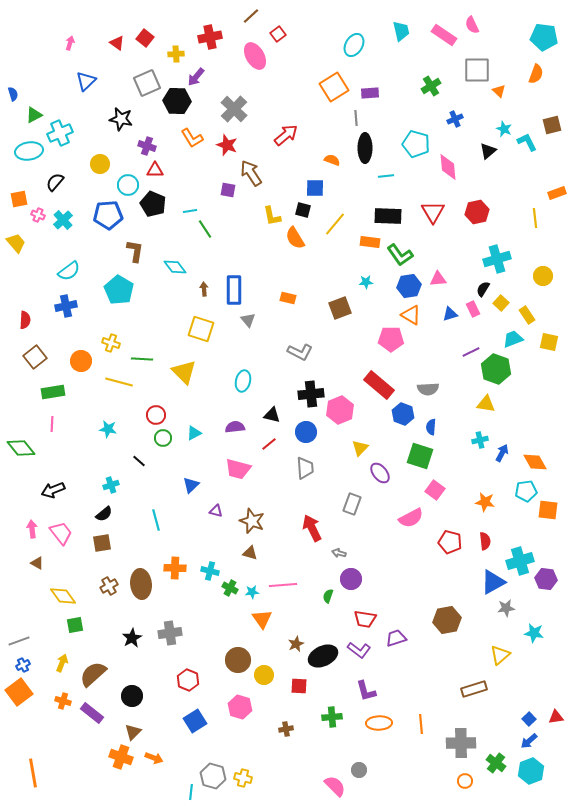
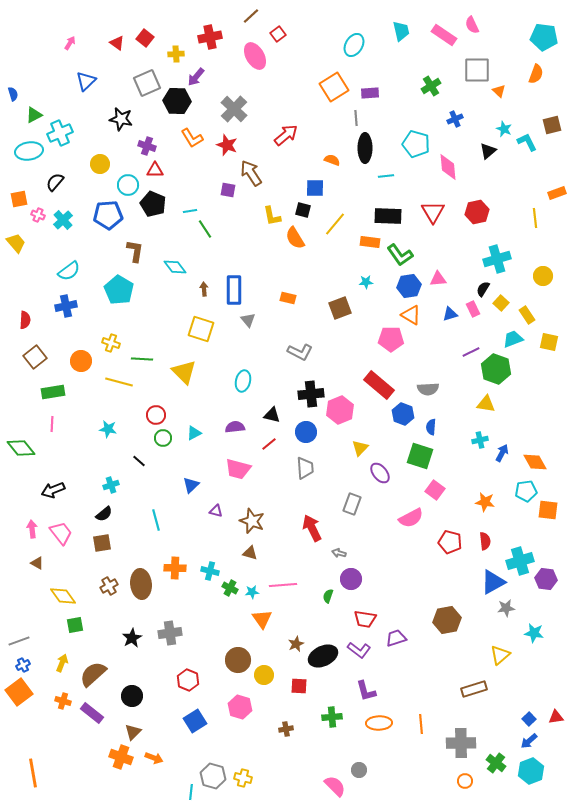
pink arrow at (70, 43): rotated 16 degrees clockwise
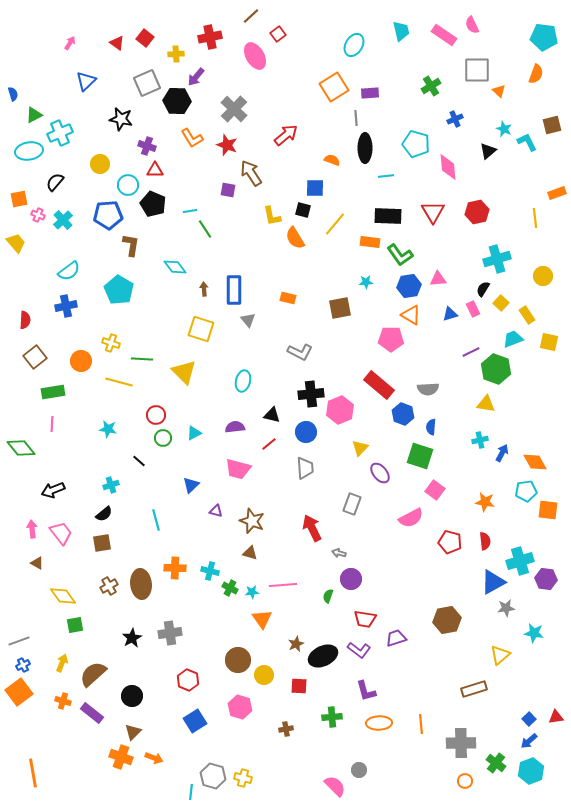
brown L-shape at (135, 251): moved 4 px left, 6 px up
brown square at (340, 308): rotated 10 degrees clockwise
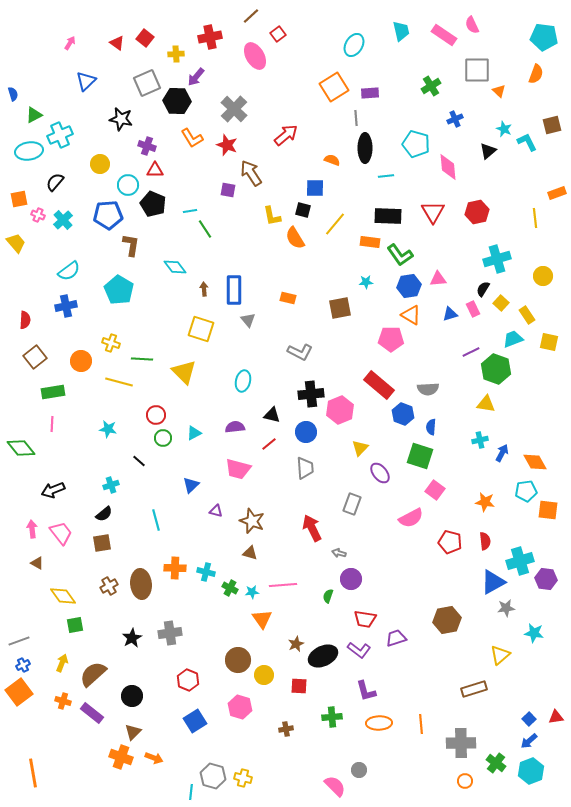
cyan cross at (60, 133): moved 2 px down
cyan cross at (210, 571): moved 4 px left, 1 px down
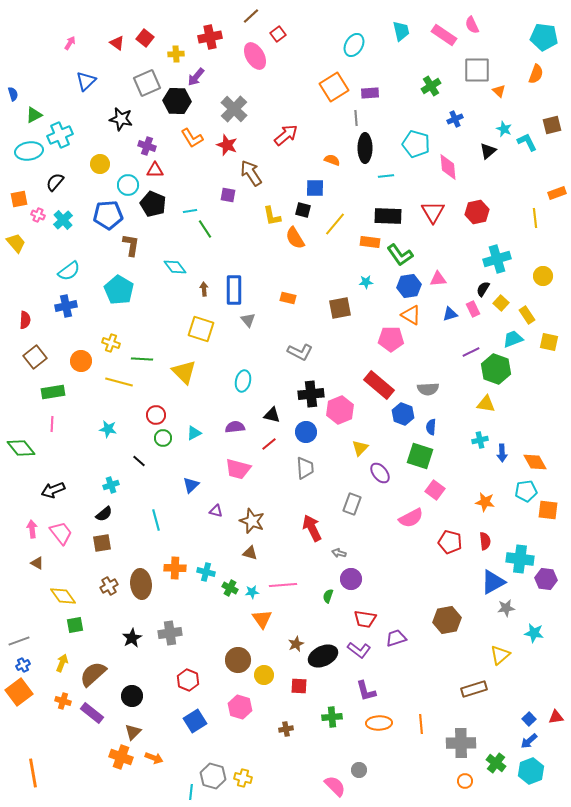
purple square at (228, 190): moved 5 px down
blue arrow at (502, 453): rotated 150 degrees clockwise
cyan cross at (520, 561): moved 2 px up; rotated 24 degrees clockwise
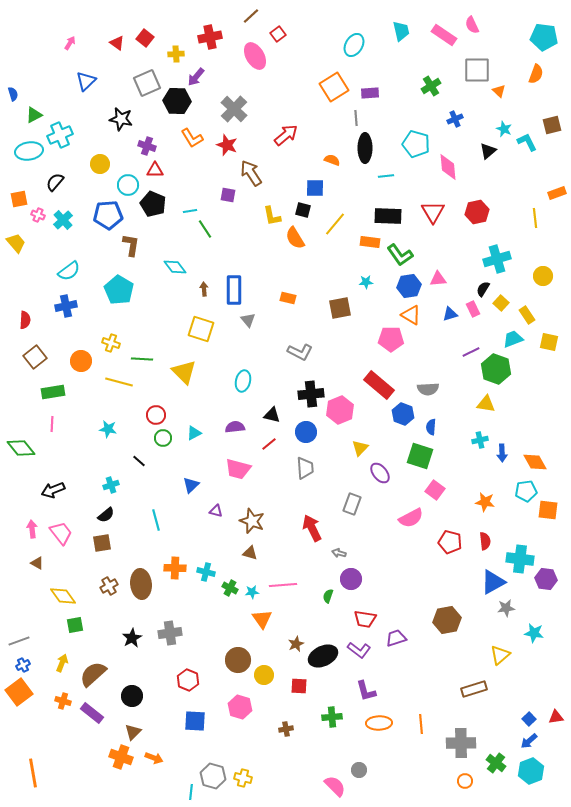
black semicircle at (104, 514): moved 2 px right, 1 px down
blue square at (195, 721): rotated 35 degrees clockwise
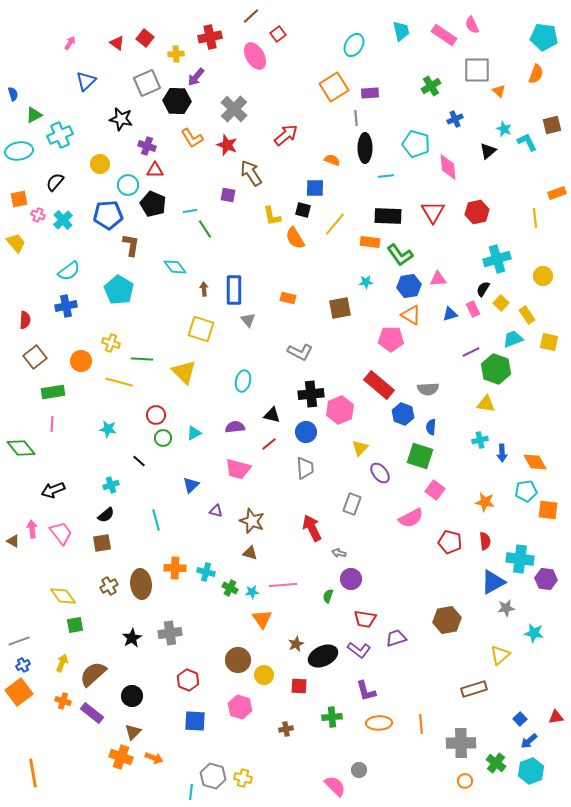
cyan ellipse at (29, 151): moved 10 px left
brown triangle at (37, 563): moved 24 px left, 22 px up
blue square at (529, 719): moved 9 px left
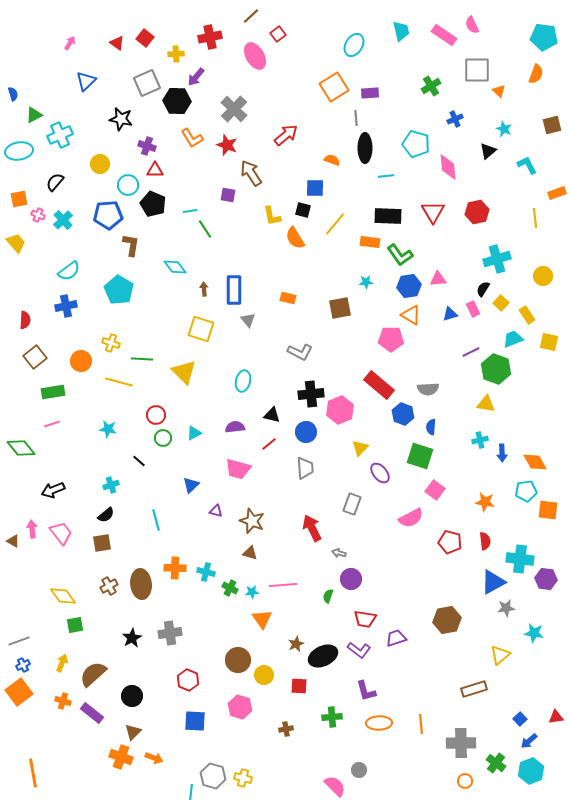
cyan L-shape at (527, 142): moved 23 px down
pink line at (52, 424): rotated 70 degrees clockwise
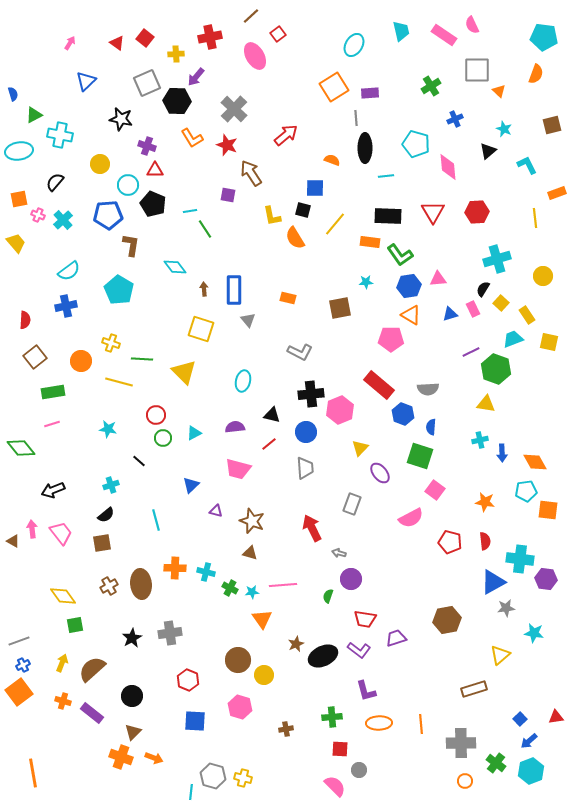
cyan cross at (60, 135): rotated 35 degrees clockwise
red hexagon at (477, 212): rotated 10 degrees clockwise
brown semicircle at (93, 674): moved 1 px left, 5 px up
red square at (299, 686): moved 41 px right, 63 px down
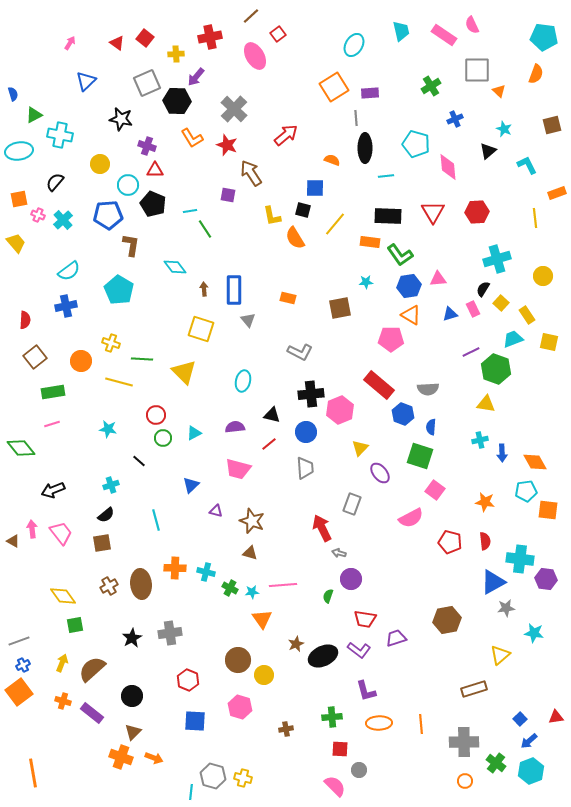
red arrow at (312, 528): moved 10 px right
gray cross at (461, 743): moved 3 px right, 1 px up
